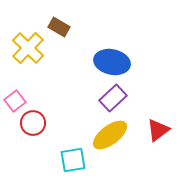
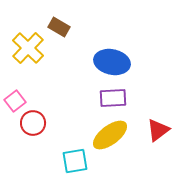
purple rectangle: rotated 40 degrees clockwise
cyan square: moved 2 px right, 1 px down
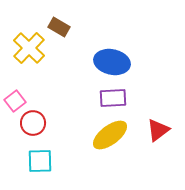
yellow cross: moved 1 px right
cyan square: moved 35 px left; rotated 8 degrees clockwise
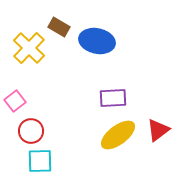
blue ellipse: moved 15 px left, 21 px up
red circle: moved 2 px left, 8 px down
yellow ellipse: moved 8 px right
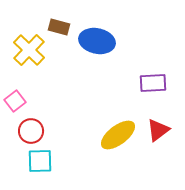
brown rectangle: rotated 15 degrees counterclockwise
yellow cross: moved 2 px down
purple rectangle: moved 40 px right, 15 px up
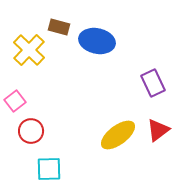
purple rectangle: rotated 68 degrees clockwise
cyan square: moved 9 px right, 8 px down
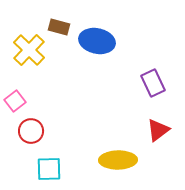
yellow ellipse: moved 25 px down; rotated 36 degrees clockwise
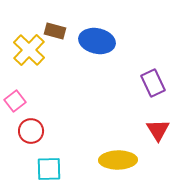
brown rectangle: moved 4 px left, 4 px down
red triangle: rotated 25 degrees counterclockwise
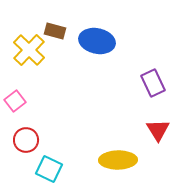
red circle: moved 5 px left, 9 px down
cyan square: rotated 28 degrees clockwise
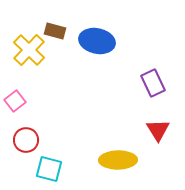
cyan square: rotated 12 degrees counterclockwise
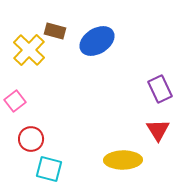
blue ellipse: rotated 44 degrees counterclockwise
purple rectangle: moved 7 px right, 6 px down
red circle: moved 5 px right, 1 px up
yellow ellipse: moved 5 px right
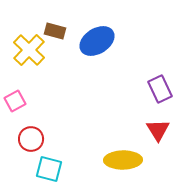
pink square: rotated 10 degrees clockwise
